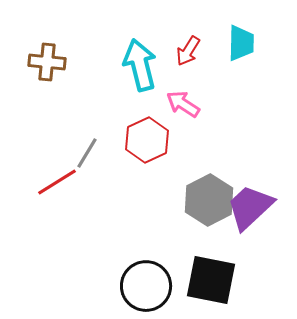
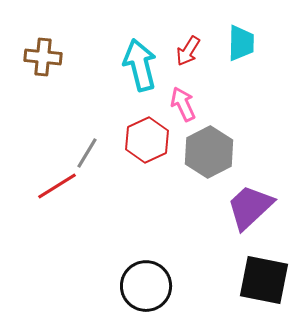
brown cross: moved 4 px left, 5 px up
pink arrow: rotated 32 degrees clockwise
red line: moved 4 px down
gray hexagon: moved 48 px up
black square: moved 53 px right
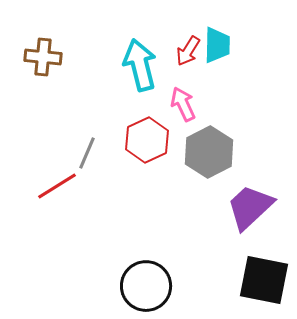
cyan trapezoid: moved 24 px left, 2 px down
gray line: rotated 8 degrees counterclockwise
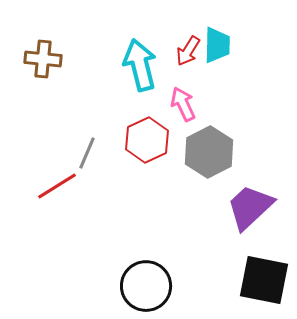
brown cross: moved 2 px down
